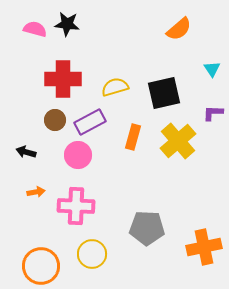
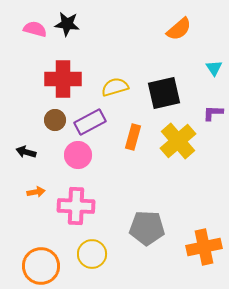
cyan triangle: moved 2 px right, 1 px up
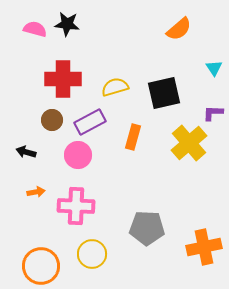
brown circle: moved 3 px left
yellow cross: moved 11 px right, 2 px down
